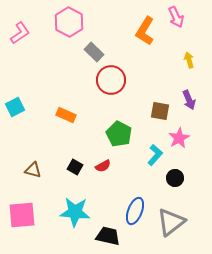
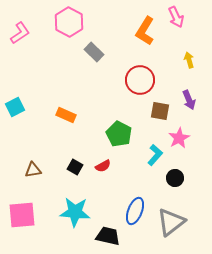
red circle: moved 29 px right
brown triangle: rotated 24 degrees counterclockwise
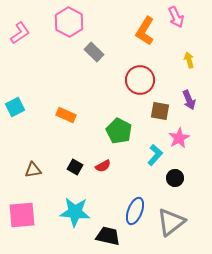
green pentagon: moved 3 px up
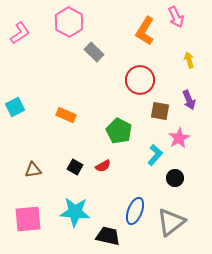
pink square: moved 6 px right, 4 px down
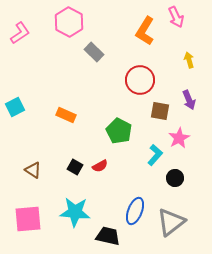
red semicircle: moved 3 px left
brown triangle: rotated 42 degrees clockwise
